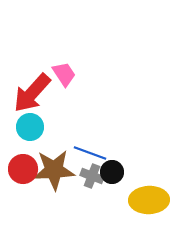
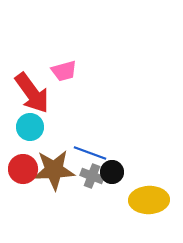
pink trapezoid: moved 3 px up; rotated 108 degrees clockwise
red arrow: rotated 78 degrees counterclockwise
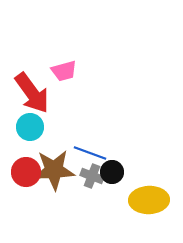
red circle: moved 3 px right, 3 px down
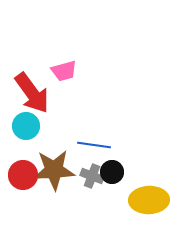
cyan circle: moved 4 px left, 1 px up
blue line: moved 4 px right, 8 px up; rotated 12 degrees counterclockwise
red circle: moved 3 px left, 3 px down
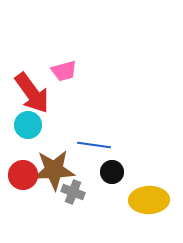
cyan circle: moved 2 px right, 1 px up
gray cross: moved 19 px left, 16 px down
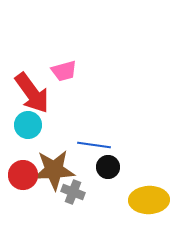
black circle: moved 4 px left, 5 px up
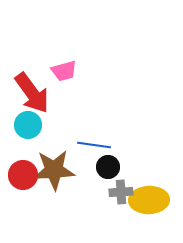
gray cross: moved 48 px right; rotated 25 degrees counterclockwise
